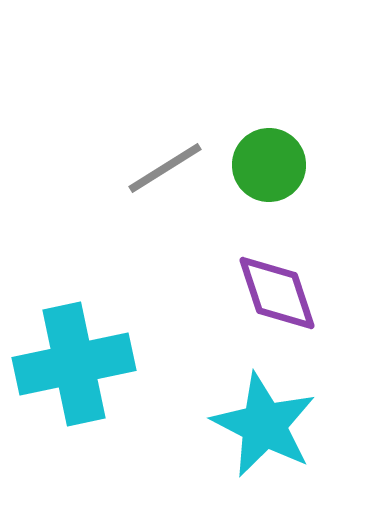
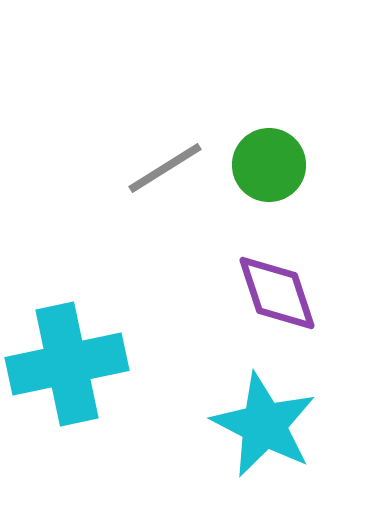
cyan cross: moved 7 px left
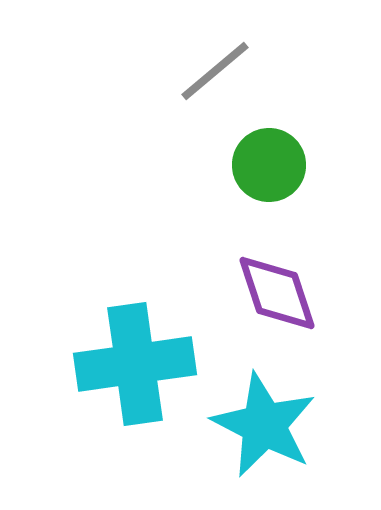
gray line: moved 50 px right, 97 px up; rotated 8 degrees counterclockwise
cyan cross: moved 68 px right; rotated 4 degrees clockwise
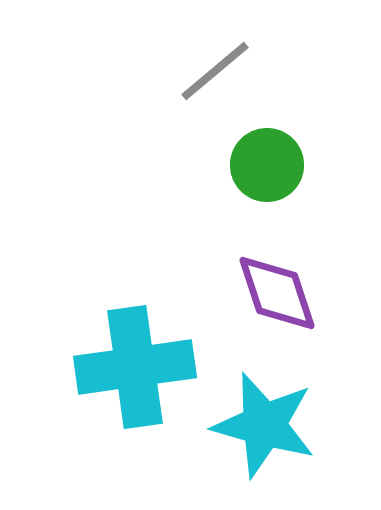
green circle: moved 2 px left
cyan cross: moved 3 px down
cyan star: rotated 11 degrees counterclockwise
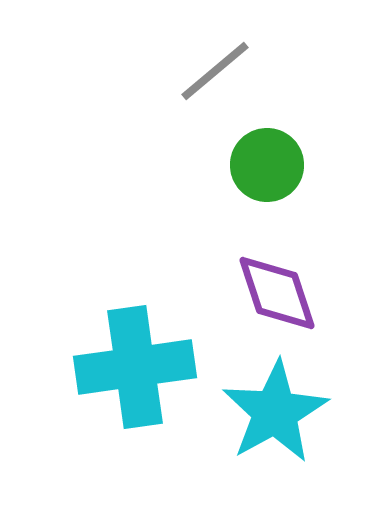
cyan star: moved 11 px right, 13 px up; rotated 27 degrees clockwise
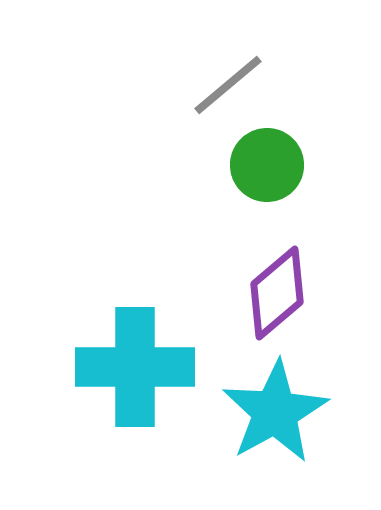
gray line: moved 13 px right, 14 px down
purple diamond: rotated 68 degrees clockwise
cyan cross: rotated 8 degrees clockwise
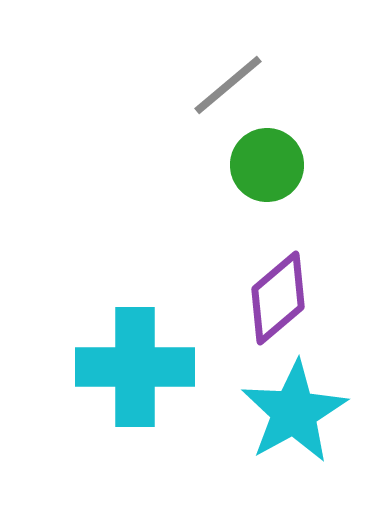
purple diamond: moved 1 px right, 5 px down
cyan star: moved 19 px right
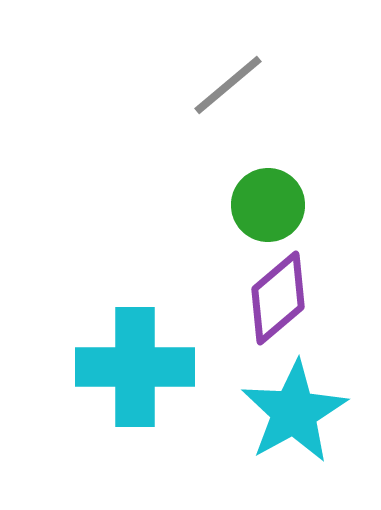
green circle: moved 1 px right, 40 px down
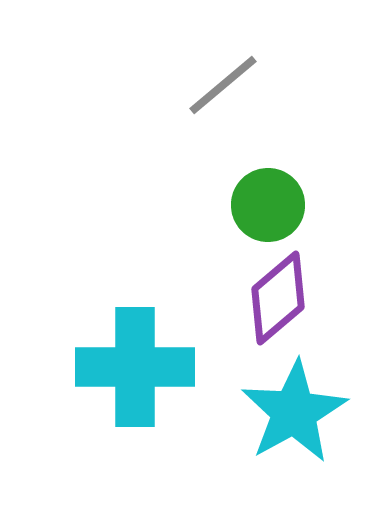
gray line: moved 5 px left
